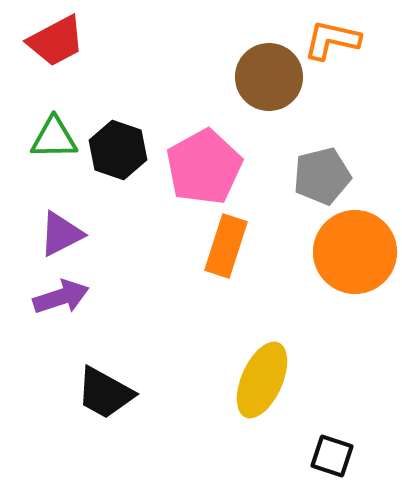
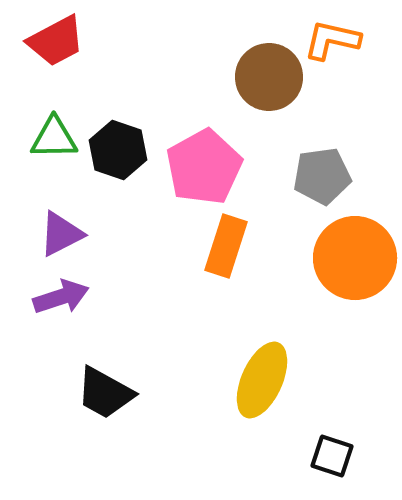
gray pentagon: rotated 6 degrees clockwise
orange circle: moved 6 px down
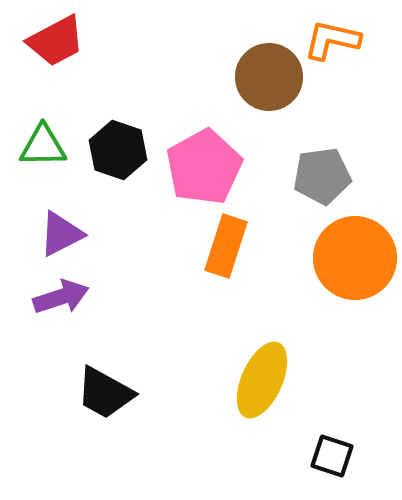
green triangle: moved 11 px left, 8 px down
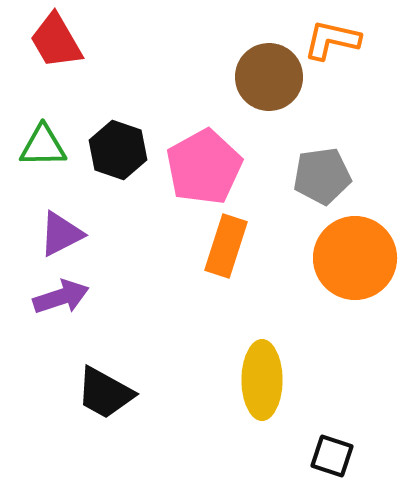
red trapezoid: rotated 88 degrees clockwise
yellow ellipse: rotated 24 degrees counterclockwise
